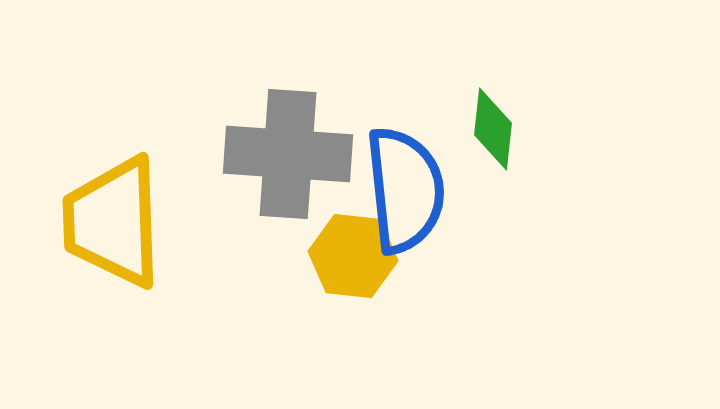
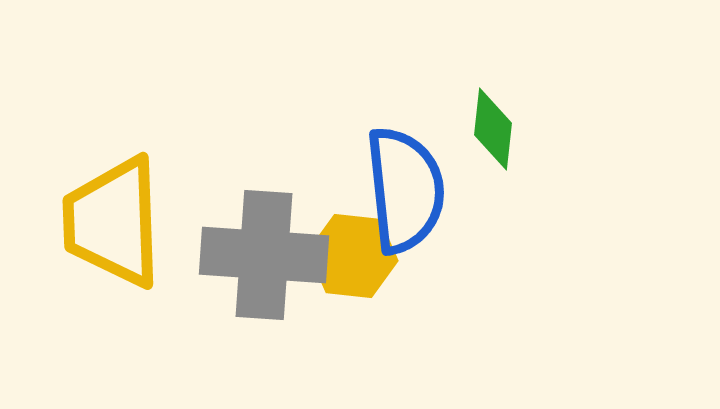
gray cross: moved 24 px left, 101 px down
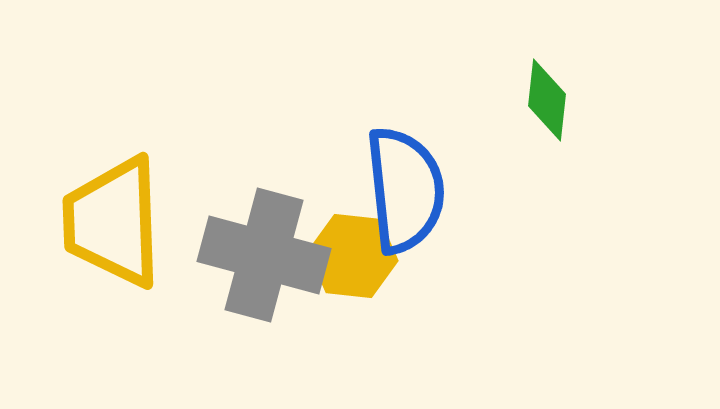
green diamond: moved 54 px right, 29 px up
gray cross: rotated 11 degrees clockwise
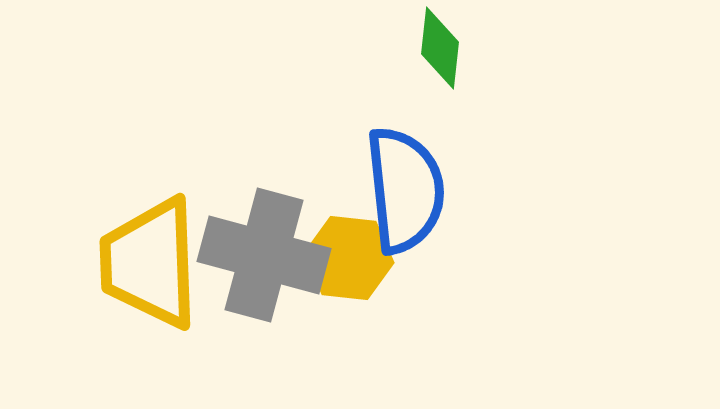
green diamond: moved 107 px left, 52 px up
yellow trapezoid: moved 37 px right, 41 px down
yellow hexagon: moved 4 px left, 2 px down
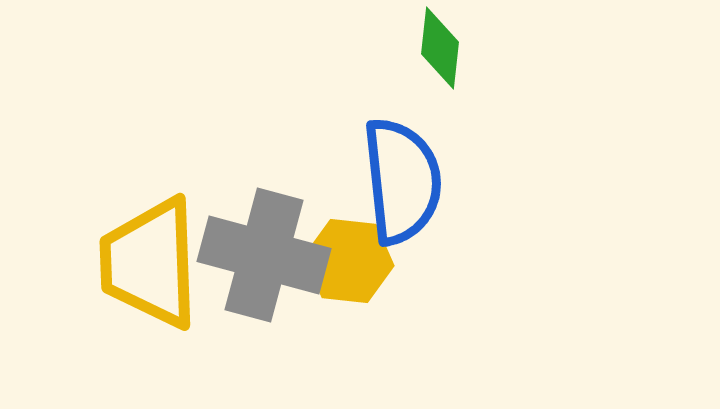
blue semicircle: moved 3 px left, 9 px up
yellow hexagon: moved 3 px down
